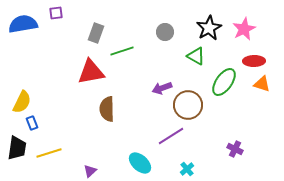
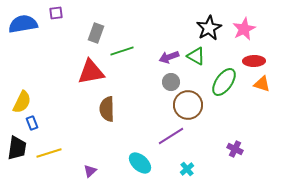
gray circle: moved 6 px right, 50 px down
purple arrow: moved 7 px right, 31 px up
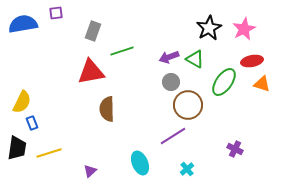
gray rectangle: moved 3 px left, 2 px up
green triangle: moved 1 px left, 3 px down
red ellipse: moved 2 px left; rotated 10 degrees counterclockwise
purple line: moved 2 px right
cyan ellipse: rotated 25 degrees clockwise
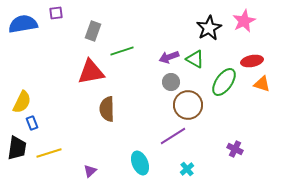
pink star: moved 8 px up
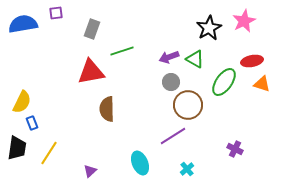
gray rectangle: moved 1 px left, 2 px up
yellow line: rotated 40 degrees counterclockwise
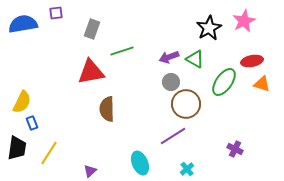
brown circle: moved 2 px left, 1 px up
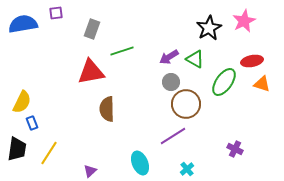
purple arrow: rotated 12 degrees counterclockwise
black trapezoid: moved 1 px down
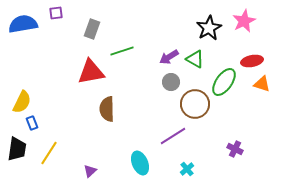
brown circle: moved 9 px right
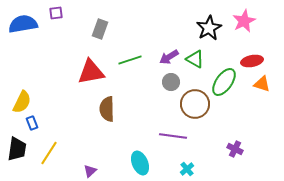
gray rectangle: moved 8 px right
green line: moved 8 px right, 9 px down
purple line: rotated 40 degrees clockwise
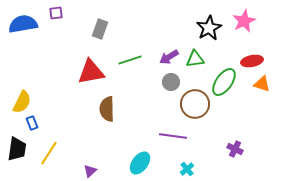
green triangle: rotated 36 degrees counterclockwise
cyan ellipse: rotated 60 degrees clockwise
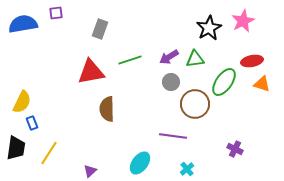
pink star: moved 1 px left
black trapezoid: moved 1 px left, 1 px up
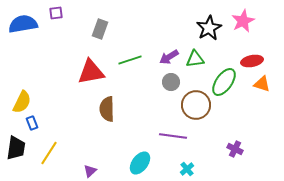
brown circle: moved 1 px right, 1 px down
